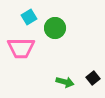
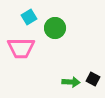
black square: moved 1 px down; rotated 24 degrees counterclockwise
green arrow: moved 6 px right; rotated 12 degrees counterclockwise
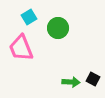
green circle: moved 3 px right
pink trapezoid: rotated 68 degrees clockwise
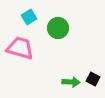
pink trapezoid: moved 1 px left; rotated 128 degrees clockwise
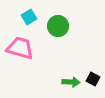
green circle: moved 2 px up
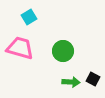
green circle: moved 5 px right, 25 px down
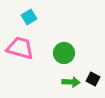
green circle: moved 1 px right, 2 px down
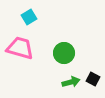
green arrow: rotated 18 degrees counterclockwise
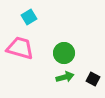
green arrow: moved 6 px left, 5 px up
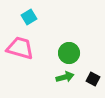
green circle: moved 5 px right
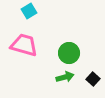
cyan square: moved 6 px up
pink trapezoid: moved 4 px right, 3 px up
black square: rotated 16 degrees clockwise
